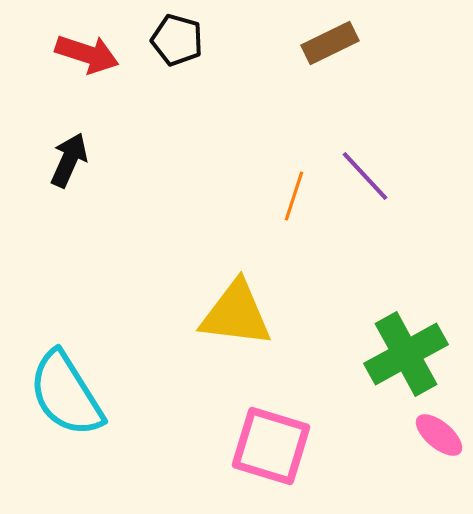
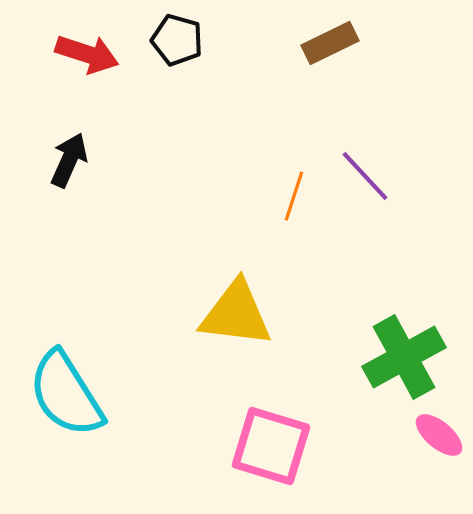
green cross: moved 2 px left, 3 px down
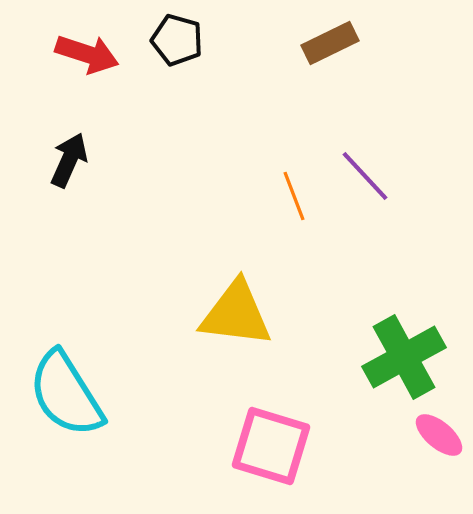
orange line: rotated 39 degrees counterclockwise
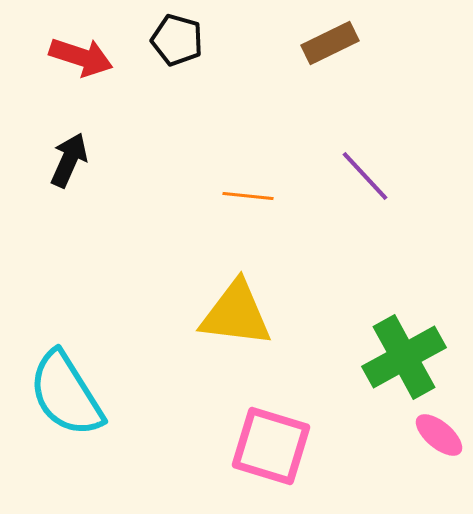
red arrow: moved 6 px left, 3 px down
orange line: moved 46 px left; rotated 63 degrees counterclockwise
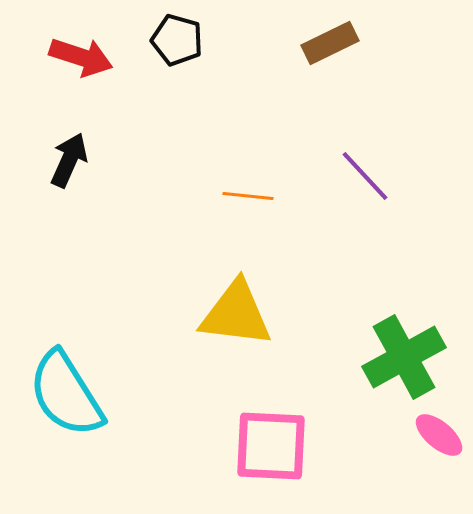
pink square: rotated 14 degrees counterclockwise
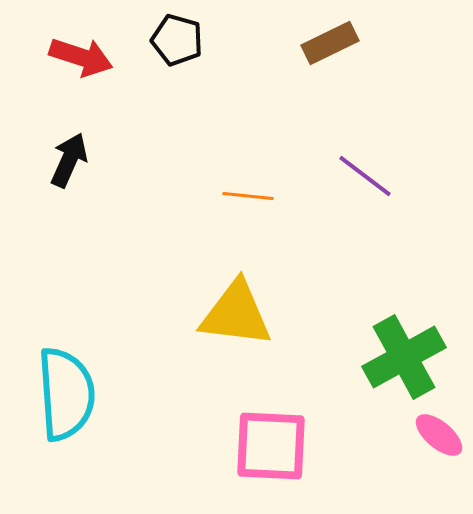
purple line: rotated 10 degrees counterclockwise
cyan semicircle: rotated 152 degrees counterclockwise
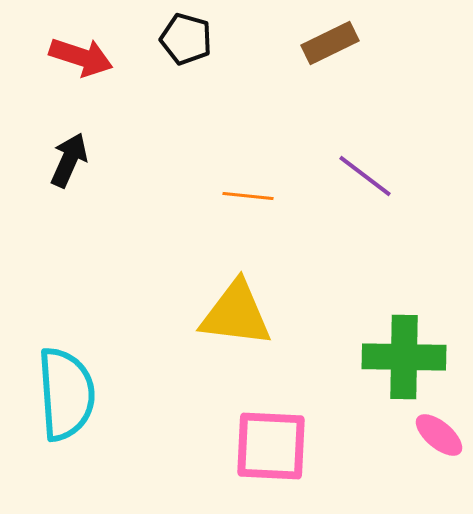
black pentagon: moved 9 px right, 1 px up
green cross: rotated 30 degrees clockwise
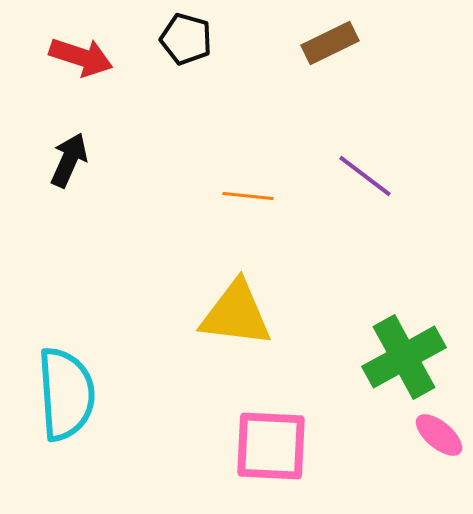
green cross: rotated 30 degrees counterclockwise
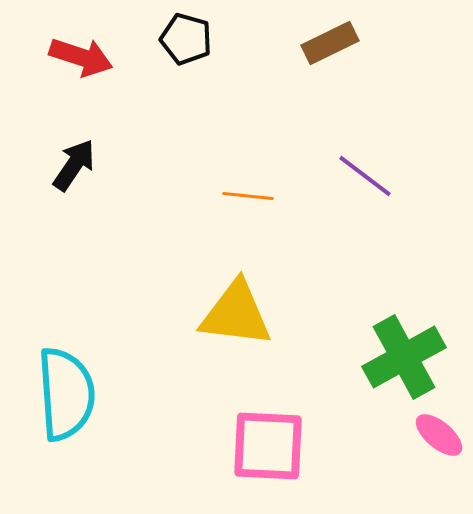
black arrow: moved 5 px right, 5 px down; rotated 10 degrees clockwise
pink square: moved 3 px left
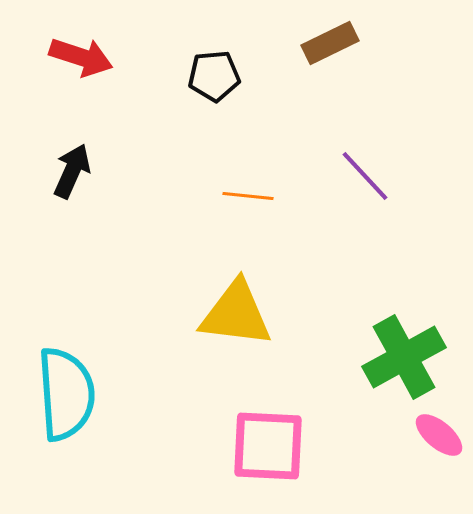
black pentagon: moved 28 px right, 37 px down; rotated 21 degrees counterclockwise
black arrow: moved 2 px left, 6 px down; rotated 10 degrees counterclockwise
purple line: rotated 10 degrees clockwise
